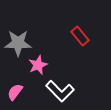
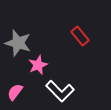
gray star: rotated 16 degrees clockwise
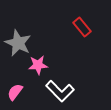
red rectangle: moved 2 px right, 9 px up
gray star: rotated 8 degrees clockwise
pink star: rotated 18 degrees clockwise
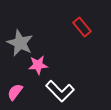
gray star: moved 2 px right
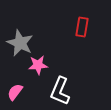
red rectangle: rotated 48 degrees clockwise
white L-shape: rotated 68 degrees clockwise
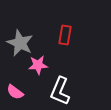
red rectangle: moved 17 px left, 8 px down
pink semicircle: rotated 90 degrees counterclockwise
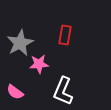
gray star: rotated 20 degrees clockwise
pink star: moved 1 px right, 1 px up
white L-shape: moved 3 px right
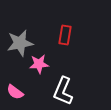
gray star: rotated 16 degrees clockwise
